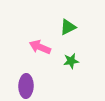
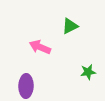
green triangle: moved 2 px right, 1 px up
green star: moved 17 px right, 11 px down
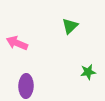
green triangle: rotated 18 degrees counterclockwise
pink arrow: moved 23 px left, 4 px up
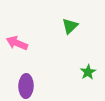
green star: rotated 21 degrees counterclockwise
